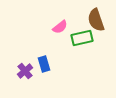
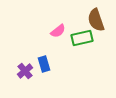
pink semicircle: moved 2 px left, 4 px down
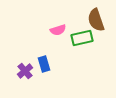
pink semicircle: moved 1 px up; rotated 21 degrees clockwise
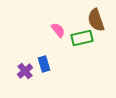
pink semicircle: rotated 112 degrees counterclockwise
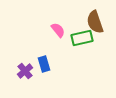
brown semicircle: moved 1 px left, 2 px down
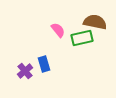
brown semicircle: rotated 120 degrees clockwise
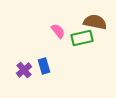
pink semicircle: moved 1 px down
blue rectangle: moved 2 px down
purple cross: moved 1 px left, 1 px up
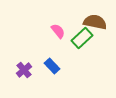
green rectangle: rotated 30 degrees counterclockwise
blue rectangle: moved 8 px right; rotated 28 degrees counterclockwise
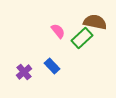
purple cross: moved 2 px down
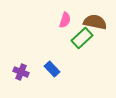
pink semicircle: moved 7 px right, 11 px up; rotated 56 degrees clockwise
blue rectangle: moved 3 px down
purple cross: moved 3 px left; rotated 28 degrees counterclockwise
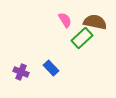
pink semicircle: rotated 49 degrees counterclockwise
blue rectangle: moved 1 px left, 1 px up
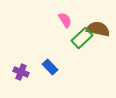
brown semicircle: moved 3 px right, 7 px down
blue rectangle: moved 1 px left, 1 px up
